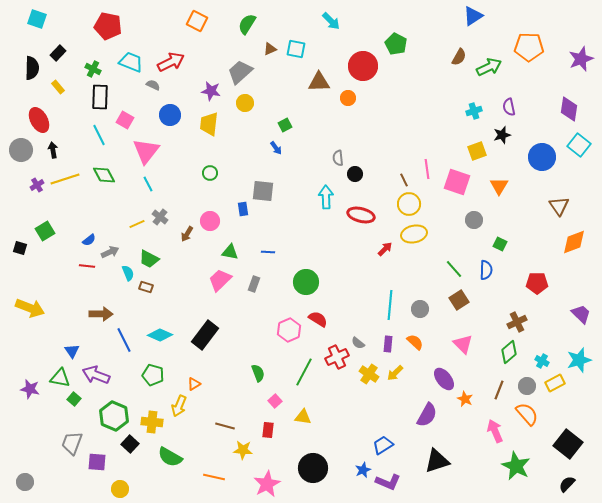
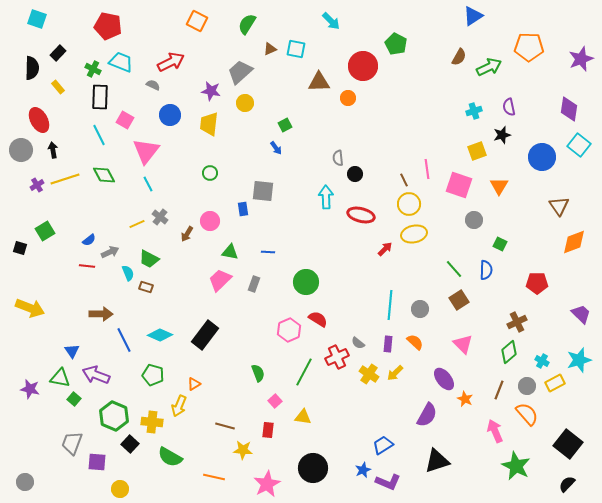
cyan trapezoid at (131, 62): moved 10 px left
pink square at (457, 182): moved 2 px right, 3 px down
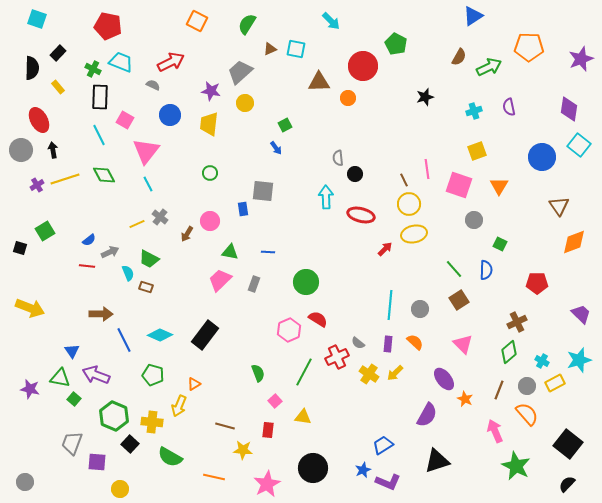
black star at (502, 135): moved 77 px left, 38 px up
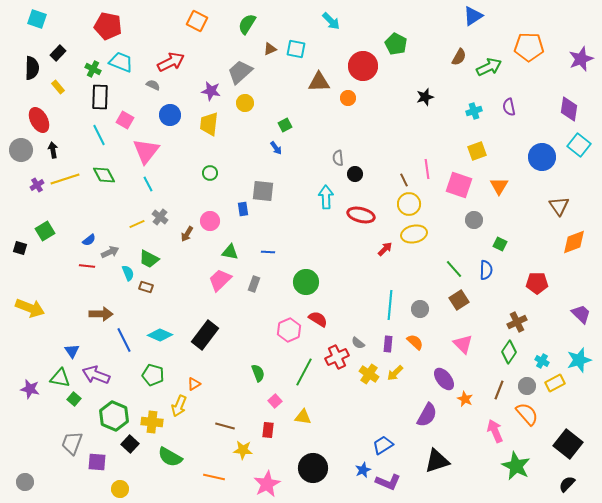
green diamond at (509, 352): rotated 15 degrees counterclockwise
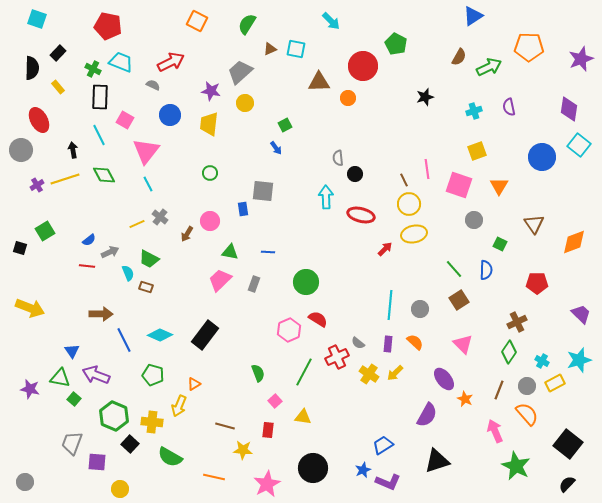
black arrow at (53, 150): moved 20 px right
brown triangle at (559, 206): moved 25 px left, 18 px down
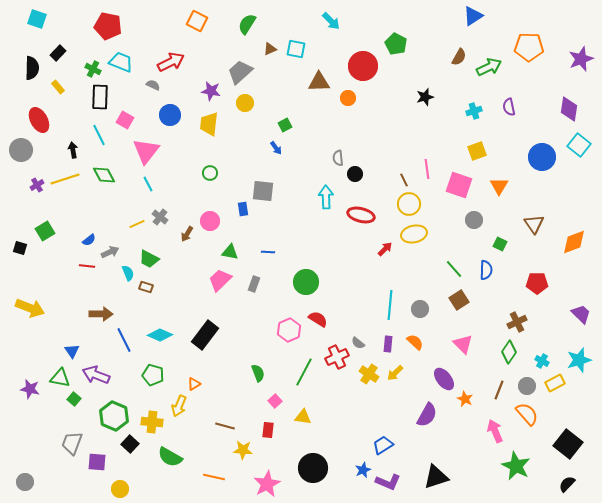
black triangle at (437, 461): moved 1 px left, 16 px down
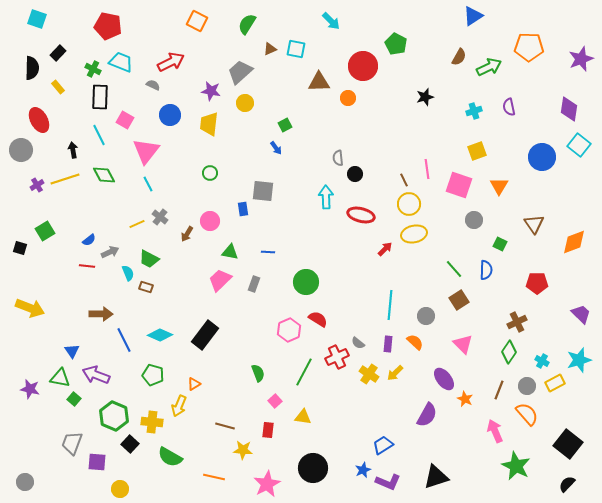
gray circle at (420, 309): moved 6 px right, 7 px down
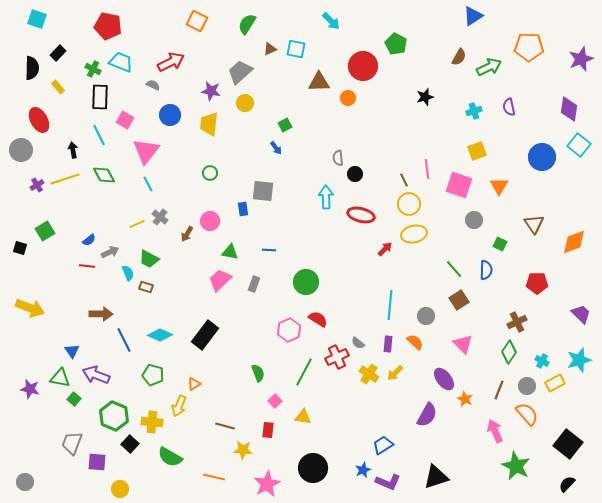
blue line at (268, 252): moved 1 px right, 2 px up
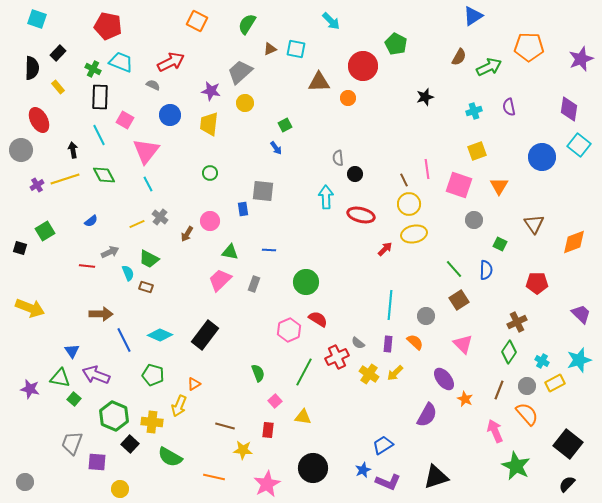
blue semicircle at (89, 240): moved 2 px right, 19 px up
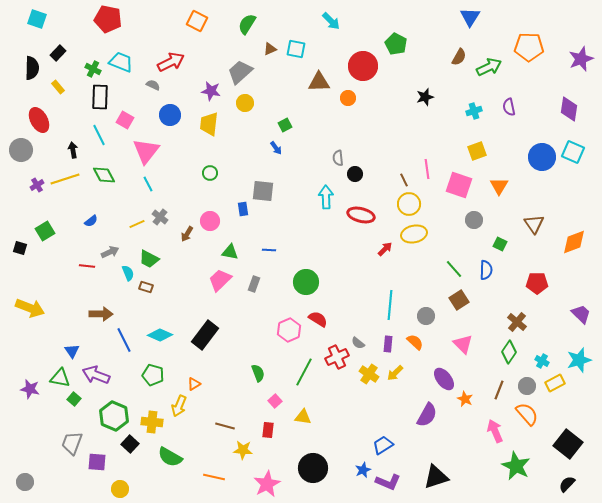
blue triangle at (473, 16): moved 3 px left, 1 px down; rotated 25 degrees counterclockwise
red pentagon at (108, 26): moved 7 px up
cyan square at (579, 145): moved 6 px left, 7 px down; rotated 15 degrees counterclockwise
brown cross at (517, 322): rotated 24 degrees counterclockwise
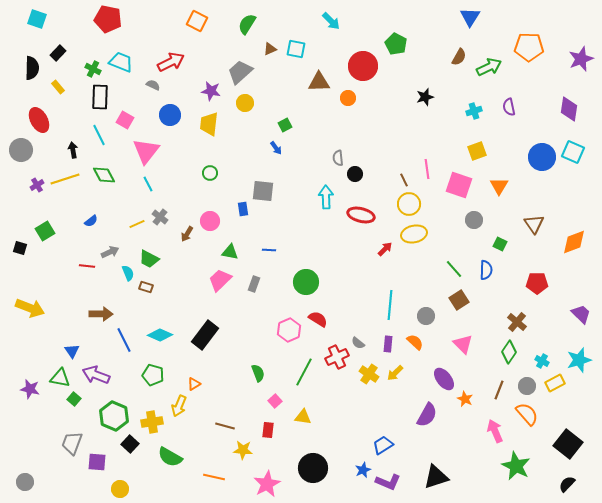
yellow cross at (152, 422): rotated 15 degrees counterclockwise
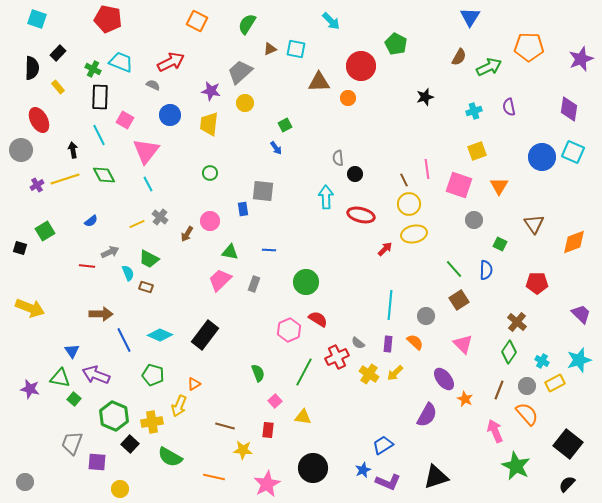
red circle at (363, 66): moved 2 px left
